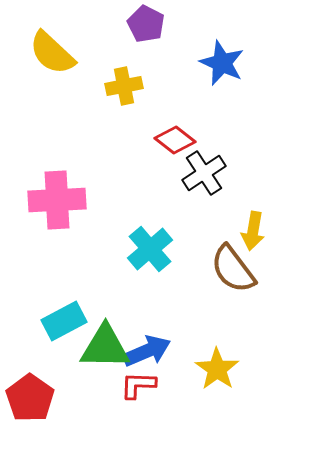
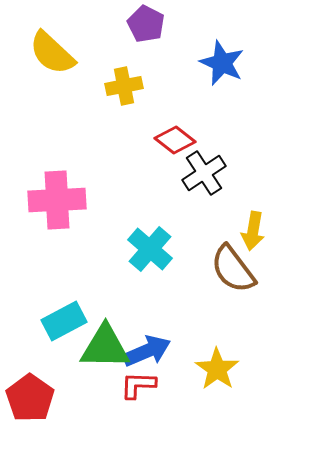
cyan cross: rotated 9 degrees counterclockwise
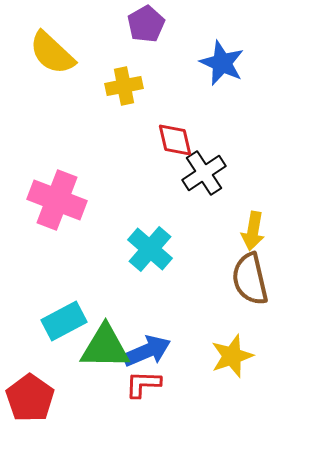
purple pentagon: rotated 15 degrees clockwise
red diamond: rotated 39 degrees clockwise
pink cross: rotated 24 degrees clockwise
brown semicircle: moved 17 px right, 10 px down; rotated 24 degrees clockwise
yellow star: moved 15 px right, 13 px up; rotated 18 degrees clockwise
red L-shape: moved 5 px right, 1 px up
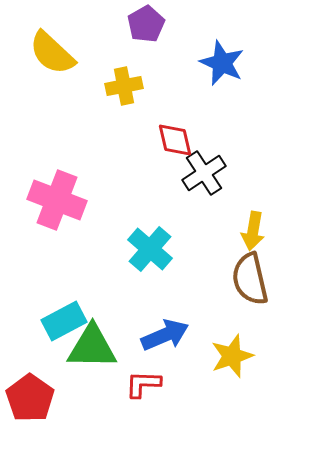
green triangle: moved 13 px left
blue arrow: moved 18 px right, 16 px up
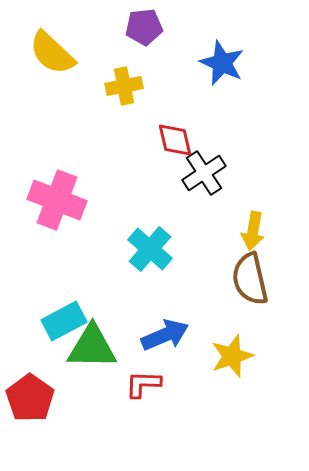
purple pentagon: moved 2 px left, 3 px down; rotated 24 degrees clockwise
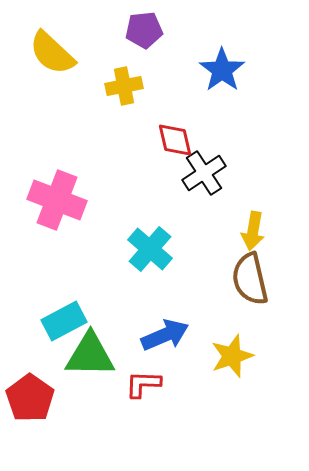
purple pentagon: moved 3 px down
blue star: moved 7 px down; rotated 12 degrees clockwise
green triangle: moved 2 px left, 8 px down
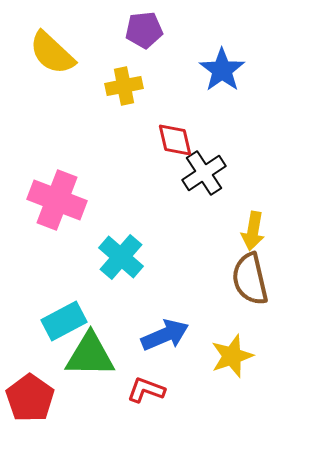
cyan cross: moved 29 px left, 8 px down
red L-shape: moved 3 px right, 6 px down; rotated 18 degrees clockwise
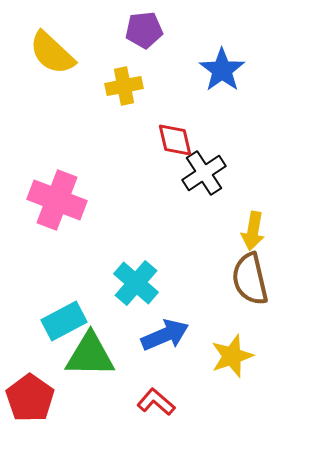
cyan cross: moved 15 px right, 26 px down
red L-shape: moved 10 px right, 12 px down; rotated 21 degrees clockwise
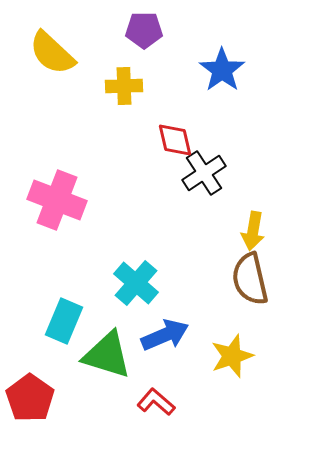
purple pentagon: rotated 6 degrees clockwise
yellow cross: rotated 9 degrees clockwise
cyan rectangle: rotated 39 degrees counterclockwise
green triangle: moved 17 px right; rotated 16 degrees clockwise
